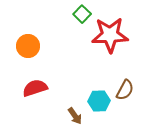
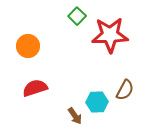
green square: moved 5 px left, 2 px down
cyan hexagon: moved 2 px left, 1 px down
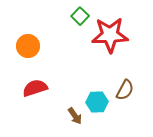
green square: moved 3 px right
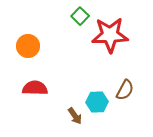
red semicircle: rotated 20 degrees clockwise
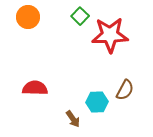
orange circle: moved 29 px up
brown arrow: moved 2 px left, 3 px down
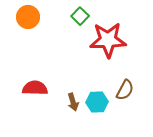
red star: moved 2 px left, 5 px down
brown arrow: moved 17 px up; rotated 18 degrees clockwise
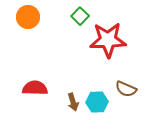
brown semicircle: moved 1 px right, 1 px up; rotated 85 degrees clockwise
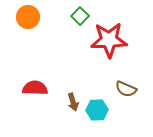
red star: moved 1 px right
cyan hexagon: moved 8 px down
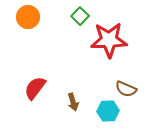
red semicircle: rotated 55 degrees counterclockwise
cyan hexagon: moved 11 px right, 1 px down
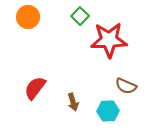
brown semicircle: moved 3 px up
